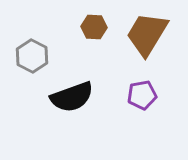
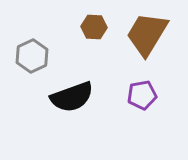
gray hexagon: rotated 8 degrees clockwise
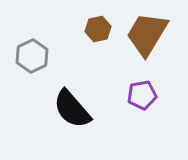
brown hexagon: moved 4 px right, 2 px down; rotated 15 degrees counterclockwise
black semicircle: moved 12 px down; rotated 69 degrees clockwise
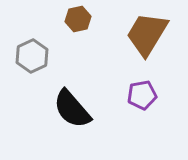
brown hexagon: moved 20 px left, 10 px up
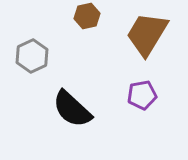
brown hexagon: moved 9 px right, 3 px up
black semicircle: rotated 6 degrees counterclockwise
